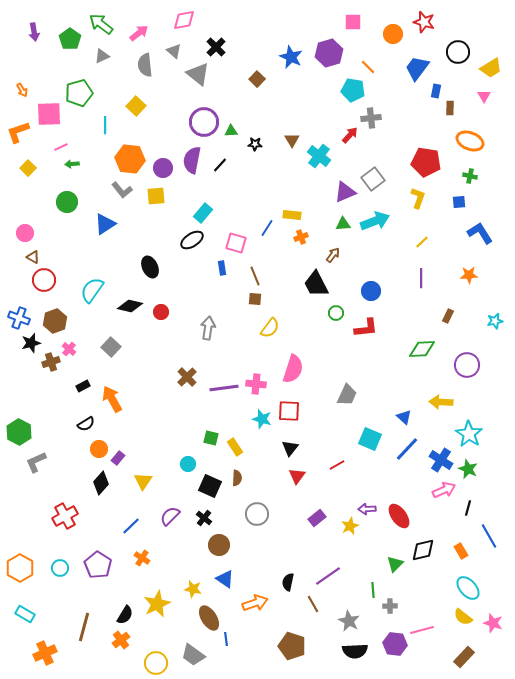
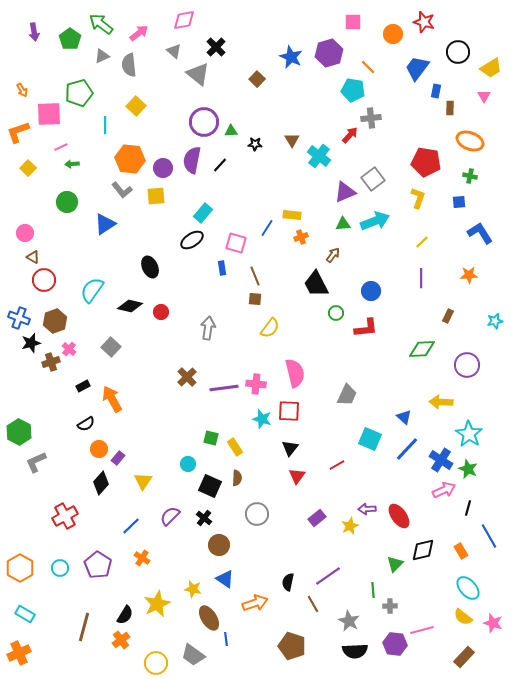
gray semicircle at (145, 65): moved 16 px left
pink semicircle at (293, 369): moved 2 px right, 4 px down; rotated 32 degrees counterclockwise
orange cross at (45, 653): moved 26 px left
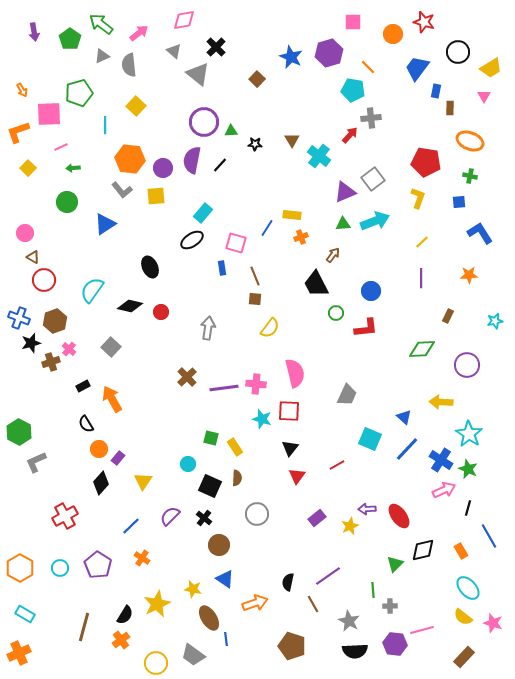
green arrow at (72, 164): moved 1 px right, 4 px down
black semicircle at (86, 424): rotated 90 degrees clockwise
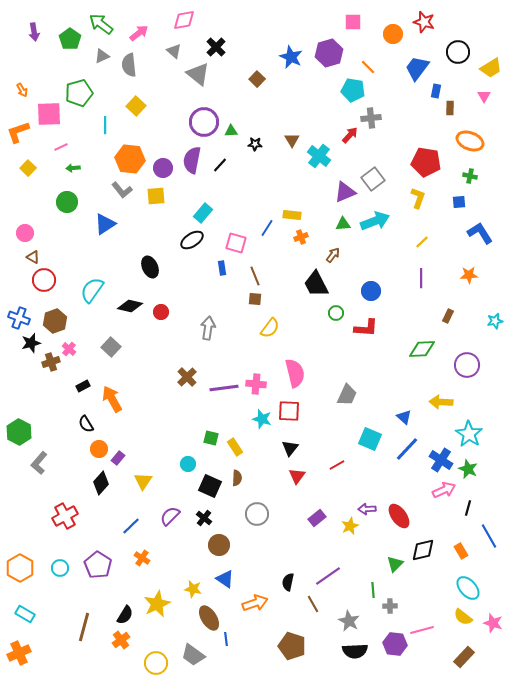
red L-shape at (366, 328): rotated 10 degrees clockwise
gray L-shape at (36, 462): moved 3 px right, 1 px down; rotated 25 degrees counterclockwise
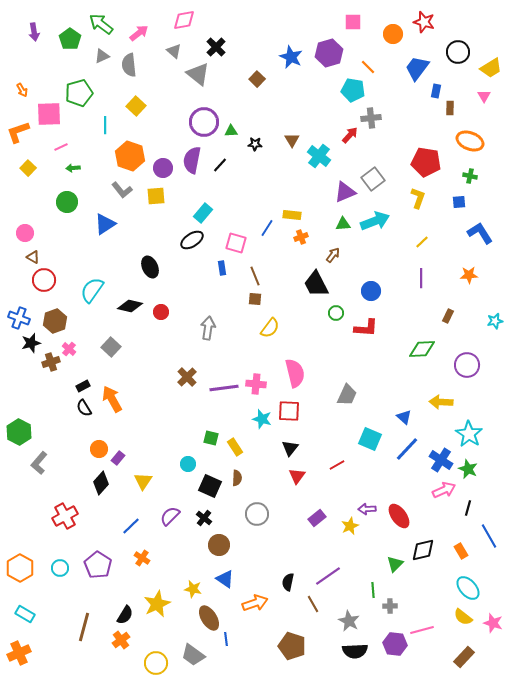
orange hexagon at (130, 159): moved 3 px up; rotated 12 degrees clockwise
black semicircle at (86, 424): moved 2 px left, 16 px up
